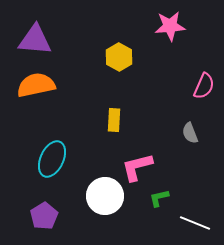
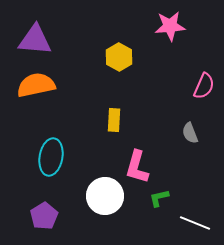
cyan ellipse: moved 1 px left, 2 px up; rotated 15 degrees counterclockwise
pink L-shape: rotated 60 degrees counterclockwise
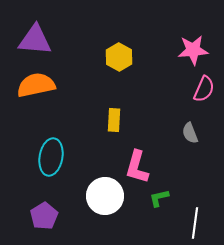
pink star: moved 23 px right, 24 px down
pink semicircle: moved 3 px down
white line: rotated 76 degrees clockwise
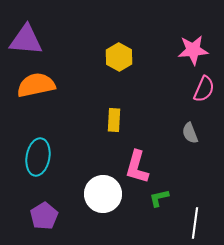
purple triangle: moved 9 px left
cyan ellipse: moved 13 px left
white circle: moved 2 px left, 2 px up
